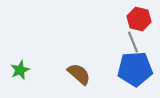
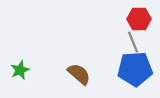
red hexagon: rotated 15 degrees counterclockwise
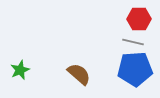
gray line: rotated 55 degrees counterclockwise
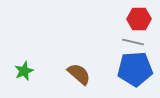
green star: moved 4 px right, 1 px down
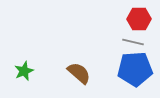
brown semicircle: moved 1 px up
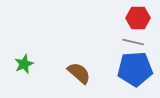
red hexagon: moved 1 px left, 1 px up
green star: moved 7 px up
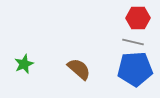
brown semicircle: moved 4 px up
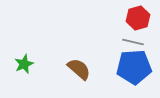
red hexagon: rotated 15 degrees counterclockwise
blue pentagon: moved 1 px left, 2 px up
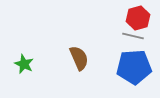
gray line: moved 6 px up
green star: rotated 24 degrees counterclockwise
brown semicircle: moved 11 px up; rotated 25 degrees clockwise
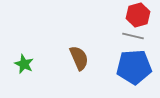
red hexagon: moved 3 px up
